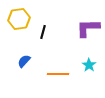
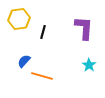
purple L-shape: moved 4 px left; rotated 95 degrees clockwise
orange line: moved 16 px left, 2 px down; rotated 15 degrees clockwise
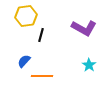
yellow hexagon: moved 7 px right, 3 px up
purple L-shape: rotated 115 degrees clockwise
black line: moved 2 px left, 3 px down
orange line: rotated 15 degrees counterclockwise
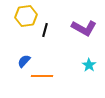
black line: moved 4 px right, 5 px up
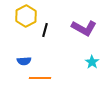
yellow hexagon: rotated 20 degrees counterclockwise
blue semicircle: rotated 136 degrees counterclockwise
cyan star: moved 3 px right, 3 px up
orange line: moved 2 px left, 2 px down
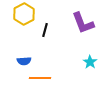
yellow hexagon: moved 2 px left, 2 px up
purple L-shape: moved 1 px left, 5 px up; rotated 40 degrees clockwise
cyan star: moved 2 px left
